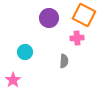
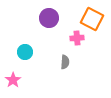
orange square: moved 8 px right, 4 px down
gray semicircle: moved 1 px right, 1 px down
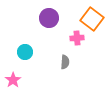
orange square: rotated 10 degrees clockwise
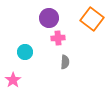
pink cross: moved 19 px left
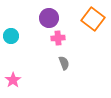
orange square: moved 1 px right
cyan circle: moved 14 px left, 16 px up
gray semicircle: moved 1 px left, 1 px down; rotated 24 degrees counterclockwise
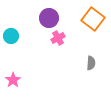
pink cross: rotated 24 degrees counterclockwise
gray semicircle: moved 27 px right; rotated 24 degrees clockwise
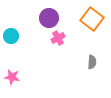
orange square: moved 1 px left
gray semicircle: moved 1 px right, 1 px up
pink star: moved 1 px left, 3 px up; rotated 28 degrees counterclockwise
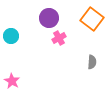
pink cross: moved 1 px right
pink star: moved 4 px down; rotated 21 degrees clockwise
